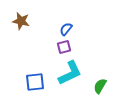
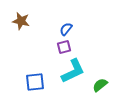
cyan L-shape: moved 3 px right, 2 px up
green semicircle: moved 1 px up; rotated 21 degrees clockwise
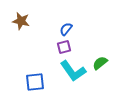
cyan L-shape: rotated 80 degrees clockwise
green semicircle: moved 22 px up
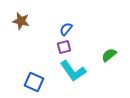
green semicircle: moved 9 px right, 8 px up
blue square: moved 1 px left; rotated 30 degrees clockwise
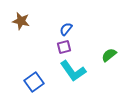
blue square: rotated 30 degrees clockwise
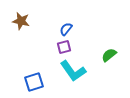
blue square: rotated 18 degrees clockwise
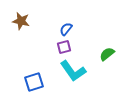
green semicircle: moved 2 px left, 1 px up
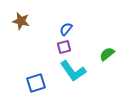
blue square: moved 2 px right, 1 px down
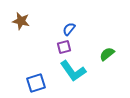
blue semicircle: moved 3 px right
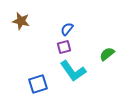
blue semicircle: moved 2 px left
blue square: moved 2 px right, 1 px down
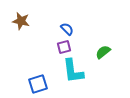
blue semicircle: rotated 96 degrees clockwise
green semicircle: moved 4 px left, 2 px up
cyan L-shape: rotated 28 degrees clockwise
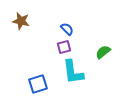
cyan L-shape: moved 1 px down
